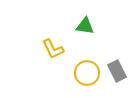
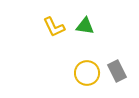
yellow L-shape: moved 1 px right, 22 px up
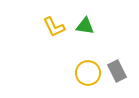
yellow circle: moved 1 px right
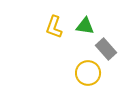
yellow L-shape: rotated 45 degrees clockwise
gray rectangle: moved 11 px left, 22 px up; rotated 15 degrees counterclockwise
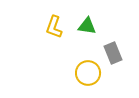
green triangle: moved 2 px right
gray rectangle: moved 7 px right, 4 px down; rotated 20 degrees clockwise
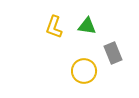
yellow circle: moved 4 px left, 2 px up
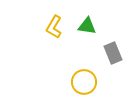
yellow L-shape: rotated 10 degrees clockwise
yellow circle: moved 11 px down
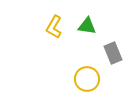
yellow circle: moved 3 px right, 3 px up
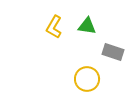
gray rectangle: moved 1 px up; rotated 50 degrees counterclockwise
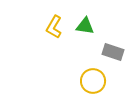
green triangle: moved 2 px left
yellow circle: moved 6 px right, 2 px down
